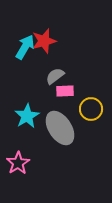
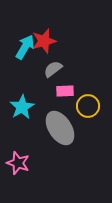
gray semicircle: moved 2 px left, 7 px up
yellow circle: moved 3 px left, 3 px up
cyan star: moved 5 px left, 9 px up
pink star: rotated 20 degrees counterclockwise
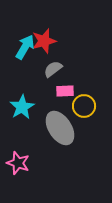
yellow circle: moved 4 px left
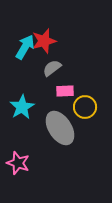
gray semicircle: moved 1 px left, 1 px up
yellow circle: moved 1 px right, 1 px down
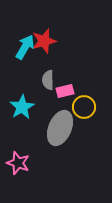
gray semicircle: moved 4 px left, 12 px down; rotated 54 degrees counterclockwise
pink rectangle: rotated 12 degrees counterclockwise
yellow circle: moved 1 px left
gray ellipse: rotated 56 degrees clockwise
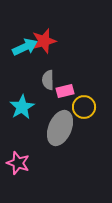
cyan arrow: rotated 35 degrees clockwise
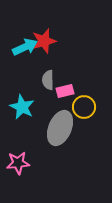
cyan star: rotated 15 degrees counterclockwise
pink star: rotated 25 degrees counterclockwise
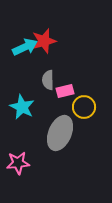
gray ellipse: moved 5 px down
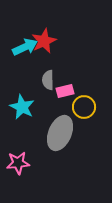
red star: rotated 10 degrees counterclockwise
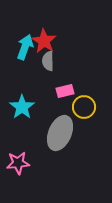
red star: rotated 15 degrees counterclockwise
cyan arrow: rotated 45 degrees counterclockwise
gray semicircle: moved 19 px up
cyan star: rotated 10 degrees clockwise
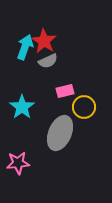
gray semicircle: rotated 114 degrees counterclockwise
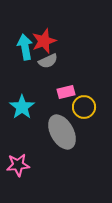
red star: rotated 20 degrees clockwise
cyan arrow: rotated 30 degrees counterclockwise
pink rectangle: moved 1 px right, 1 px down
gray ellipse: moved 2 px right, 1 px up; rotated 52 degrees counterclockwise
pink star: moved 2 px down
